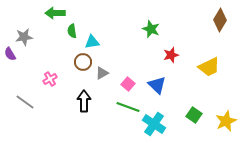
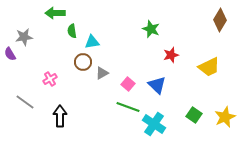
black arrow: moved 24 px left, 15 px down
yellow star: moved 1 px left, 4 px up
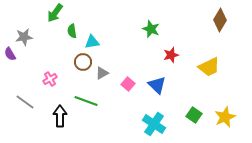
green arrow: rotated 54 degrees counterclockwise
green line: moved 42 px left, 6 px up
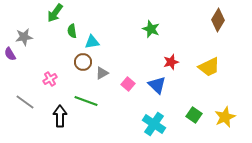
brown diamond: moved 2 px left
red star: moved 7 px down
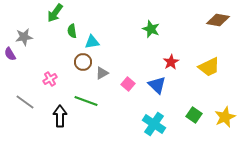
brown diamond: rotated 70 degrees clockwise
red star: rotated 14 degrees counterclockwise
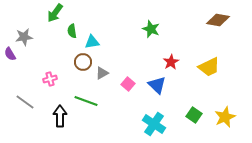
pink cross: rotated 16 degrees clockwise
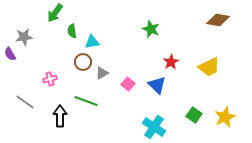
cyan cross: moved 3 px down
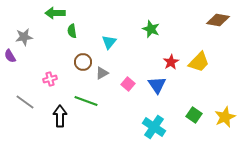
green arrow: rotated 54 degrees clockwise
cyan triangle: moved 17 px right; rotated 42 degrees counterclockwise
purple semicircle: moved 2 px down
yellow trapezoid: moved 10 px left, 5 px up; rotated 20 degrees counterclockwise
blue triangle: rotated 12 degrees clockwise
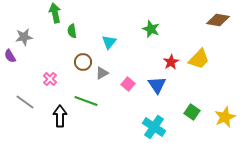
green arrow: rotated 78 degrees clockwise
yellow trapezoid: moved 3 px up
pink cross: rotated 32 degrees counterclockwise
green square: moved 2 px left, 3 px up
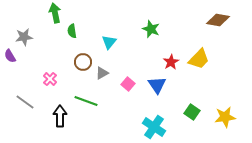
yellow star: rotated 15 degrees clockwise
